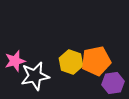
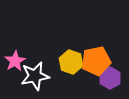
pink star: rotated 15 degrees counterclockwise
purple hexagon: moved 3 px left, 5 px up; rotated 20 degrees counterclockwise
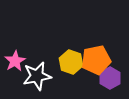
orange pentagon: moved 1 px up
white star: moved 2 px right
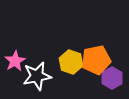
purple hexagon: moved 2 px right
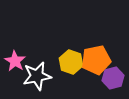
pink star: rotated 10 degrees counterclockwise
purple hexagon: moved 1 px right; rotated 15 degrees clockwise
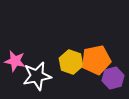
pink star: rotated 20 degrees counterclockwise
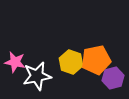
pink star: moved 1 px down
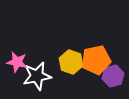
pink star: moved 2 px right
purple hexagon: moved 2 px up
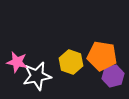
orange pentagon: moved 6 px right, 4 px up; rotated 20 degrees clockwise
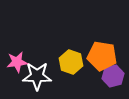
pink star: rotated 20 degrees counterclockwise
white star: rotated 12 degrees clockwise
